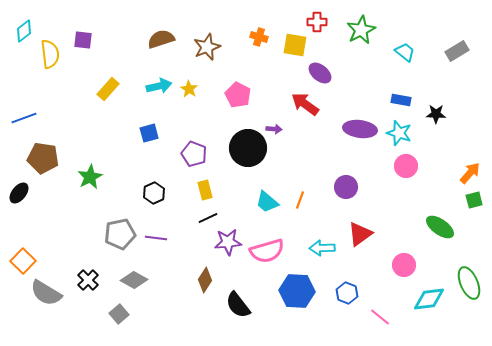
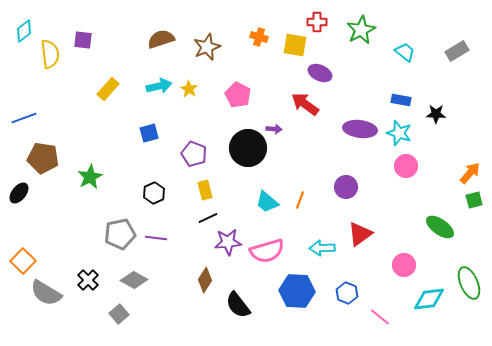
purple ellipse at (320, 73): rotated 15 degrees counterclockwise
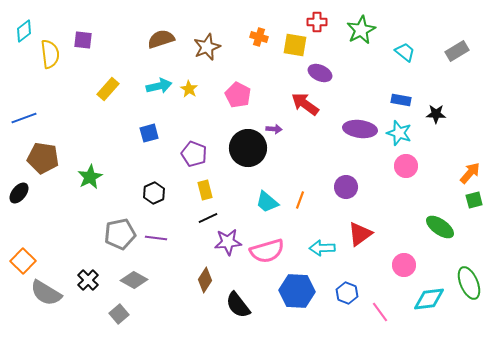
pink line at (380, 317): moved 5 px up; rotated 15 degrees clockwise
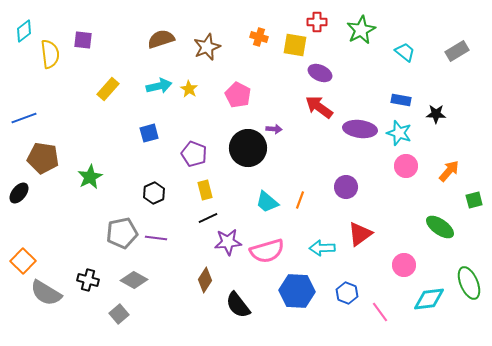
red arrow at (305, 104): moved 14 px right, 3 px down
orange arrow at (470, 173): moved 21 px left, 2 px up
gray pentagon at (120, 234): moved 2 px right, 1 px up
black cross at (88, 280): rotated 30 degrees counterclockwise
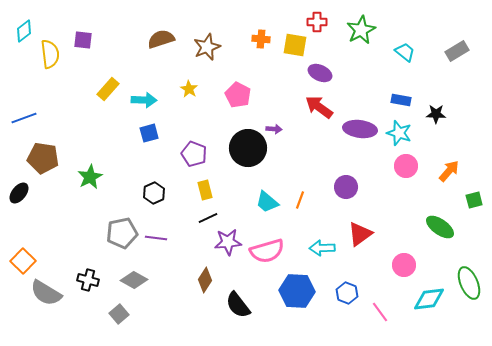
orange cross at (259, 37): moved 2 px right, 2 px down; rotated 12 degrees counterclockwise
cyan arrow at (159, 86): moved 15 px left, 14 px down; rotated 15 degrees clockwise
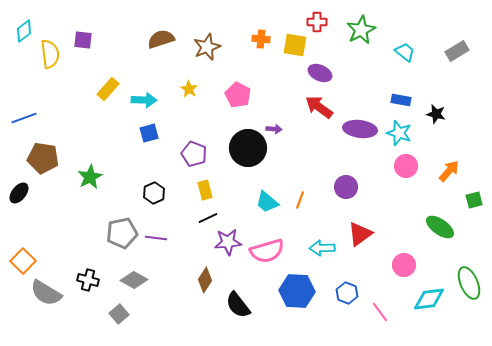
black star at (436, 114): rotated 12 degrees clockwise
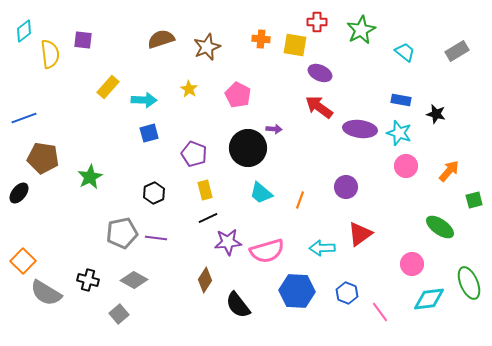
yellow rectangle at (108, 89): moved 2 px up
cyan trapezoid at (267, 202): moved 6 px left, 9 px up
pink circle at (404, 265): moved 8 px right, 1 px up
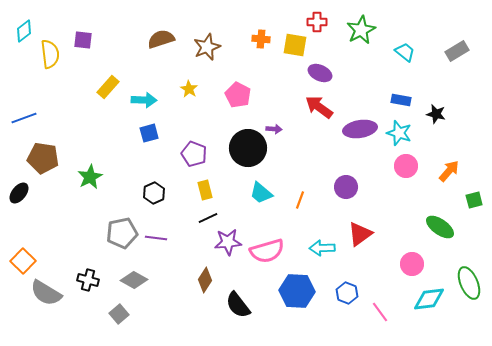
purple ellipse at (360, 129): rotated 16 degrees counterclockwise
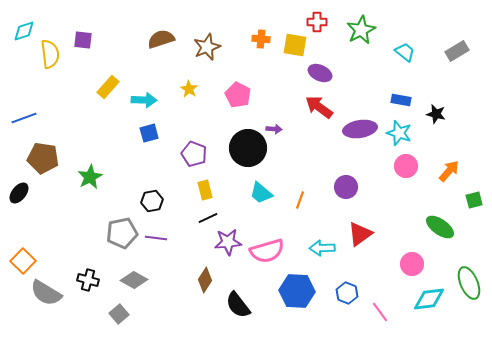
cyan diamond at (24, 31): rotated 20 degrees clockwise
black hexagon at (154, 193): moved 2 px left, 8 px down; rotated 15 degrees clockwise
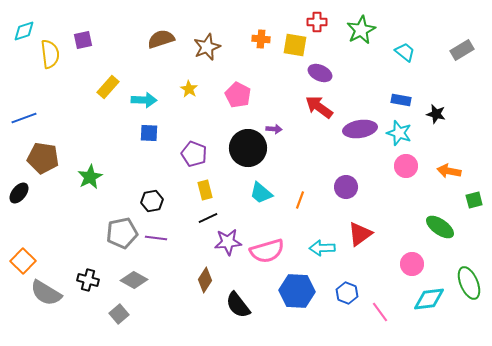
purple square at (83, 40): rotated 18 degrees counterclockwise
gray rectangle at (457, 51): moved 5 px right, 1 px up
blue square at (149, 133): rotated 18 degrees clockwise
orange arrow at (449, 171): rotated 120 degrees counterclockwise
